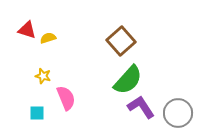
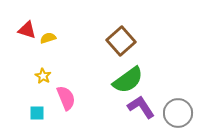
yellow star: rotated 14 degrees clockwise
green semicircle: rotated 12 degrees clockwise
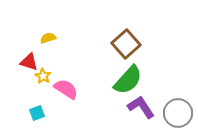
red triangle: moved 2 px right, 32 px down
brown square: moved 5 px right, 3 px down
green semicircle: rotated 12 degrees counterclockwise
pink semicircle: moved 9 px up; rotated 35 degrees counterclockwise
cyan square: rotated 21 degrees counterclockwise
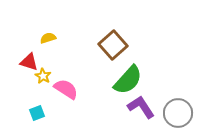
brown square: moved 13 px left, 1 px down
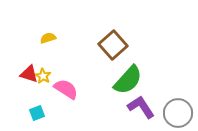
red triangle: moved 12 px down
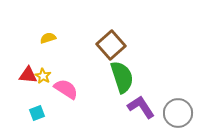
brown square: moved 2 px left
red triangle: moved 1 px left, 1 px down; rotated 12 degrees counterclockwise
green semicircle: moved 6 px left, 3 px up; rotated 60 degrees counterclockwise
